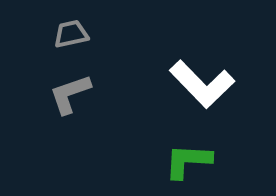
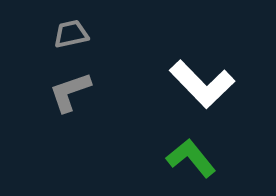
gray L-shape: moved 2 px up
green L-shape: moved 3 px right, 3 px up; rotated 48 degrees clockwise
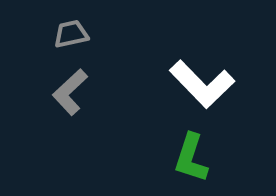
gray L-shape: rotated 24 degrees counterclockwise
green L-shape: rotated 123 degrees counterclockwise
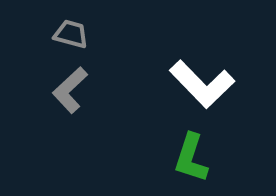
gray trapezoid: rotated 27 degrees clockwise
gray L-shape: moved 2 px up
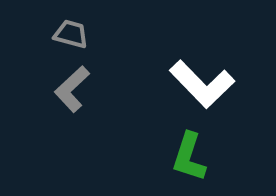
gray L-shape: moved 2 px right, 1 px up
green L-shape: moved 2 px left, 1 px up
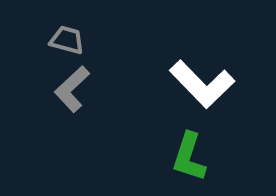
gray trapezoid: moved 4 px left, 6 px down
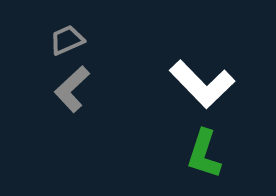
gray trapezoid: rotated 39 degrees counterclockwise
green L-shape: moved 15 px right, 3 px up
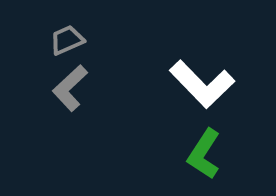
gray L-shape: moved 2 px left, 1 px up
green L-shape: rotated 15 degrees clockwise
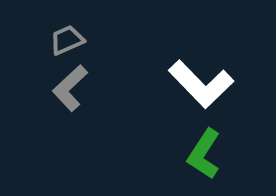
white L-shape: moved 1 px left
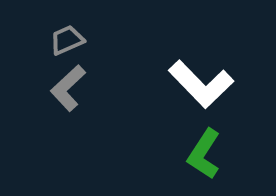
gray L-shape: moved 2 px left
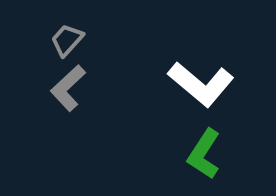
gray trapezoid: rotated 24 degrees counterclockwise
white L-shape: rotated 6 degrees counterclockwise
